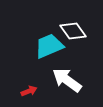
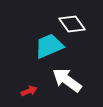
white diamond: moved 1 px left, 7 px up
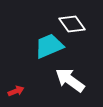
white arrow: moved 3 px right
red arrow: moved 13 px left
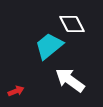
white diamond: rotated 8 degrees clockwise
cyan trapezoid: rotated 16 degrees counterclockwise
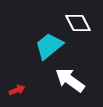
white diamond: moved 6 px right, 1 px up
red arrow: moved 1 px right, 1 px up
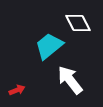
white arrow: rotated 16 degrees clockwise
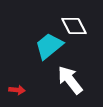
white diamond: moved 4 px left, 3 px down
red arrow: rotated 28 degrees clockwise
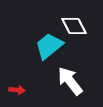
white arrow: moved 1 px down
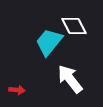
cyan trapezoid: moved 4 px up; rotated 12 degrees counterclockwise
white arrow: moved 2 px up
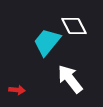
cyan trapezoid: moved 2 px left
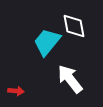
white diamond: rotated 16 degrees clockwise
red arrow: moved 1 px left, 1 px down
